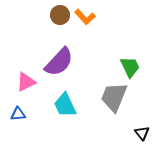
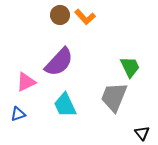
blue triangle: rotated 14 degrees counterclockwise
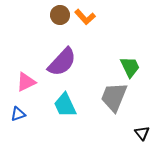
purple semicircle: moved 3 px right
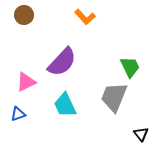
brown circle: moved 36 px left
black triangle: moved 1 px left, 1 px down
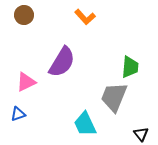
purple semicircle: rotated 12 degrees counterclockwise
green trapezoid: rotated 30 degrees clockwise
cyan trapezoid: moved 20 px right, 19 px down
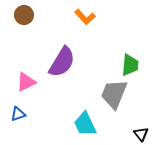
green trapezoid: moved 2 px up
gray trapezoid: moved 3 px up
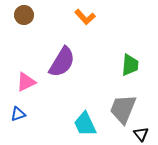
gray trapezoid: moved 9 px right, 15 px down
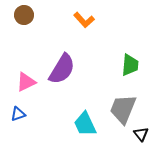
orange L-shape: moved 1 px left, 3 px down
purple semicircle: moved 7 px down
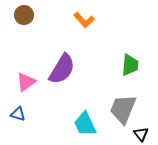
pink triangle: rotated 10 degrees counterclockwise
blue triangle: rotated 35 degrees clockwise
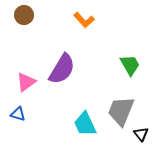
green trapezoid: rotated 35 degrees counterclockwise
gray trapezoid: moved 2 px left, 2 px down
